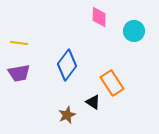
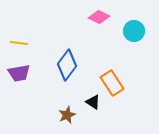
pink diamond: rotated 65 degrees counterclockwise
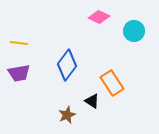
black triangle: moved 1 px left, 1 px up
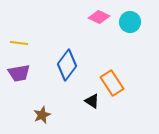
cyan circle: moved 4 px left, 9 px up
brown star: moved 25 px left
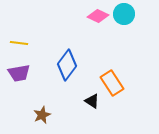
pink diamond: moved 1 px left, 1 px up
cyan circle: moved 6 px left, 8 px up
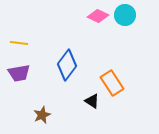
cyan circle: moved 1 px right, 1 px down
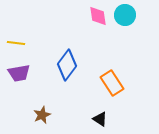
pink diamond: rotated 55 degrees clockwise
yellow line: moved 3 px left
black triangle: moved 8 px right, 18 px down
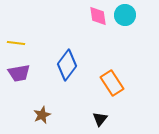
black triangle: rotated 35 degrees clockwise
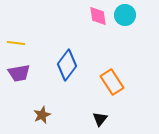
orange rectangle: moved 1 px up
